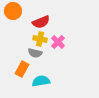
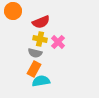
orange rectangle: moved 12 px right
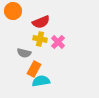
gray semicircle: moved 11 px left
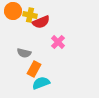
yellow cross: moved 10 px left, 24 px up
cyan semicircle: moved 2 px down; rotated 12 degrees counterclockwise
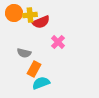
orange circle: moved 1 px right, 2 px down
yellow cross: rotated 16 degrees counterclockwise
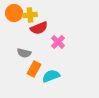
red semicircle: moved 2 px left, 6 px down
cyan semicircle: moved 10 px right, 7 px up
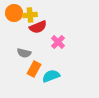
red semicircle: moved 1 px left, 1 px up
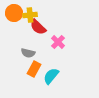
red semicircle: rotated 66 degrees clockwise
gray semicircle: moved 4 px right
cyan semicircle: rotated 30 degrees counterclockwise
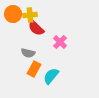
orange circle: moved 1 px left, 1 px down
red semicircle: moved 2 px left, 1 px down
pink cross: moved 2 px right
